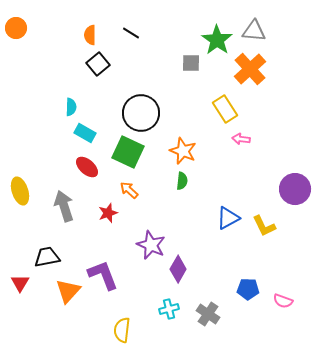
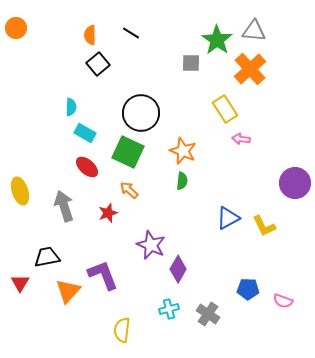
purple circle: moved 6 px up
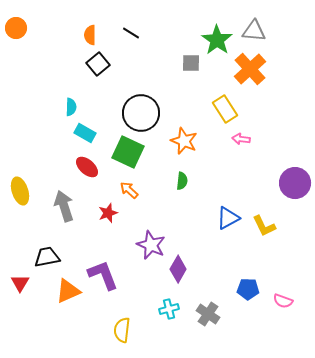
orange star: moved 1 px right, 10 px up
orange triangle: rotated 24 degrees clockwise
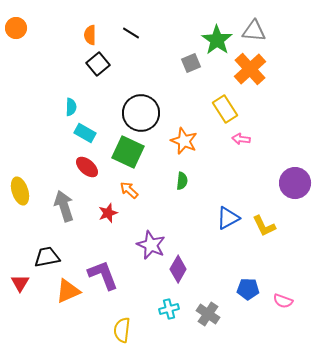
gray square: rotated 24 degrees counterclockwise
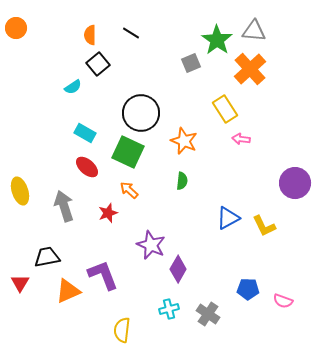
cyan semicircle: moved 2 px right, 20 px up; rotated 54 degrees clockwise
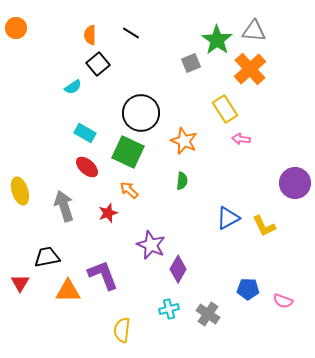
orange triangle: rotated 24 degrees clockwise
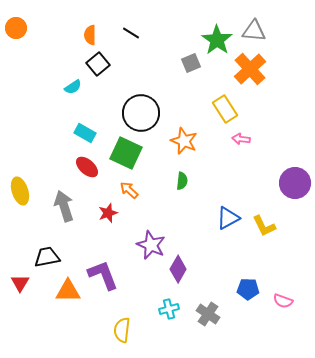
green square: moved 2 px left, 1 px down
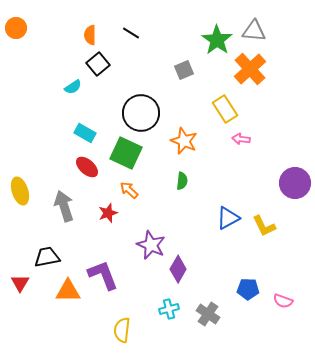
gray square: moved 7 px left, 7 px down
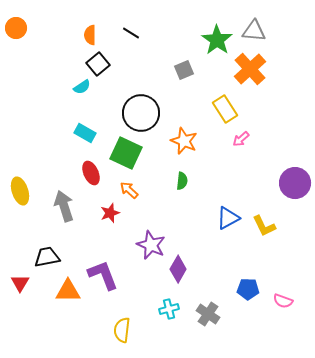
cyan semicircle: moved 9 px right
pink arrow: rotated 48 degrees counterclockwise
red ellipse: moved 4 px right, 6 px down; rotated 25 degrees clockwise
red star: moved 2 px right
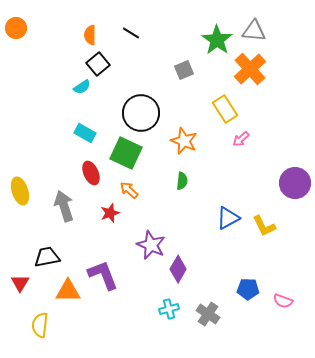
yellow semicircle: moved 82 px left, 5 px up
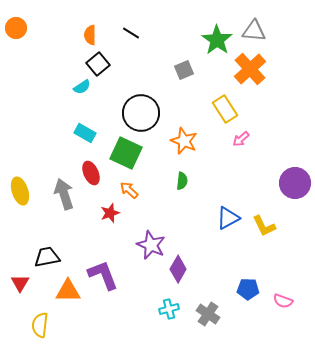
gray arrow: moved 12 px up
